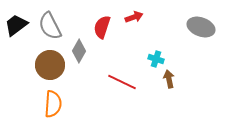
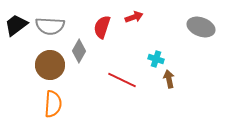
gray semicircle: rotated 60 degrees counterclockwise
red line: moved 2 px up
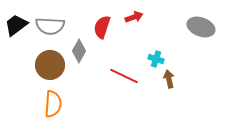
red line: moved 2 px right, 4 px up
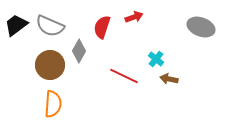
gray semicircle: rotated 20 degrees clockwise
cyan cross: rotated 21 degrees clockwise
brown arrow: rotated 66 degrees counterclockwise
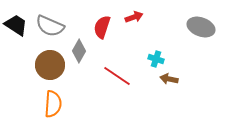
black trapezoid: rotated 70 degrees clockwise
cyan cross: rotated 21 degrees counterclockwise
red line: moved 7 px left; rotated 8 degrees clockwise
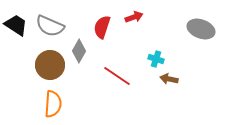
gray ellipse: moved 2 px down
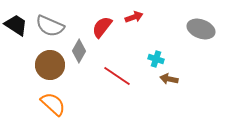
red semicircle: rotated 20 degrees clockwise
orange semicircle: rotated 52 degrees counterclockwise
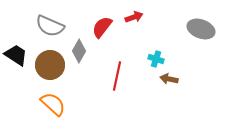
black trapezoid: moved 30 px down
red line: rotated 68 degrees clockwise
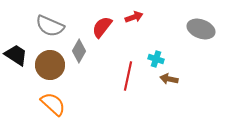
red line: moved 11 px right
